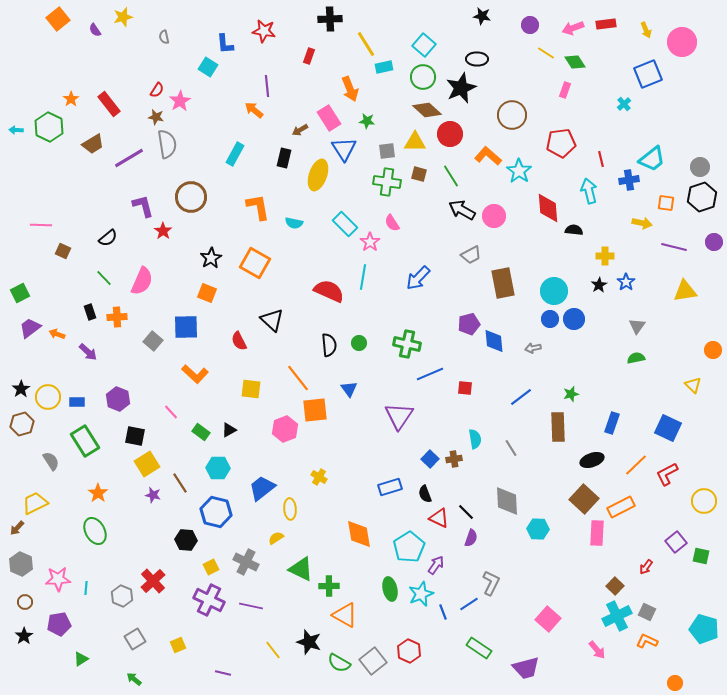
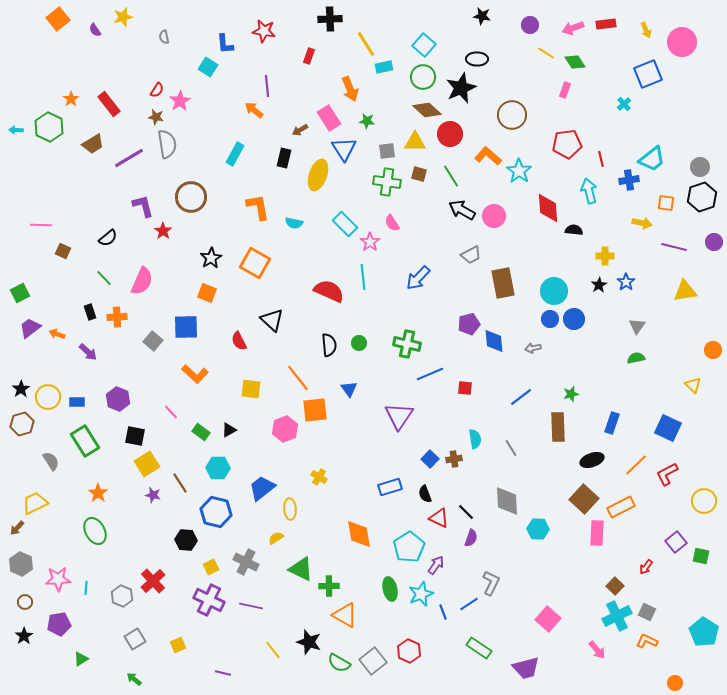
red pentagon at (561, 143): moved 6 px right, 1 px down
cyan line at (363, 277): rotated 15 degrees counterclockwise
cyan pentagon at (704, 629): moved 3 px down; rotated 16 degrees clockwise
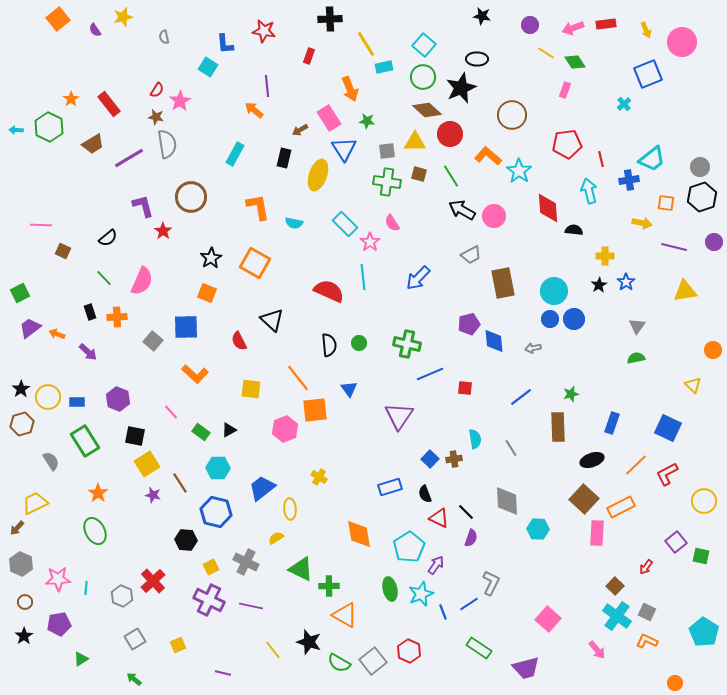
cyan cross at (617, 616): rotated 28 degrees counterclockwise
